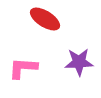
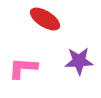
purple star: moved 1 px up
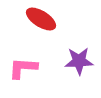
red ellipse: moved 4 px left
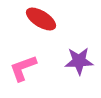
pink L-shape: rotated 24 degrees counterclockwise
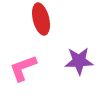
red ellipse: rotated 44 degrees clockwise
